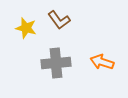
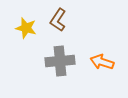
brown L-shape: moved 1 px left; rotated 70 degrees clockwise
gray cross: moved 4 px right, 2 px up
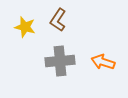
yellow star: moved 1 px left, 1 px up
orange arrow: moved 1 px right
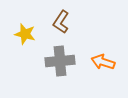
brown L-shape: moved 3 px right, 2 px down
yellow star: moved 7 px down
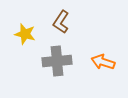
gray cross: moved 3 px left
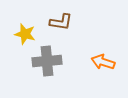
brown L-shape: rotated 115 degrees counterclockwise
gray cross: moved 10 px left
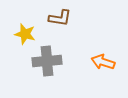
brown L-shape: moved 1 px left, 4 px up
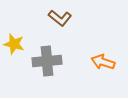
brown L-shape: rotated 30 degrees clockwise
yellow star: moved 11 px left, 10 px down
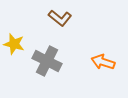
gray cross: rotated 32 degrees clockwise
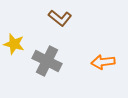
orange arrow: rotated 25 degrees counterclockwise
